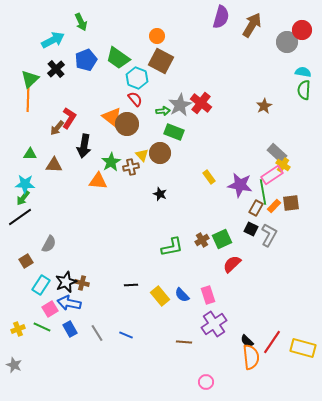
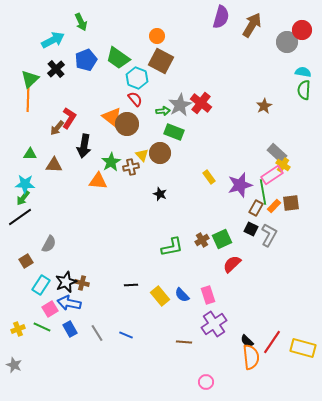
purple star at (240, 185): rotated 25 degrees counterclockwise
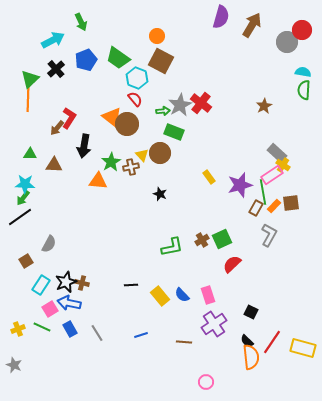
black square at (251, 229): moved 83 px down
blue line at (126, 335): moved 15 px right; rotated 40 degrees counterclockwise
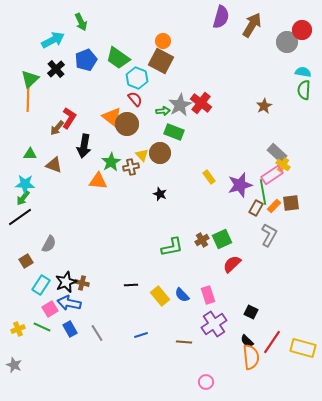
orange circle at (157, 36): moved 6 px right, 5 px down
brown triangle at (54, 165): rotated 18 degrees clockwise
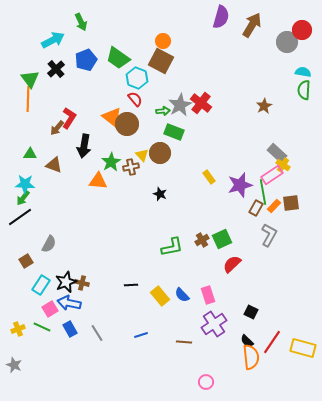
green triangle at (30, 79): rotated 24 degrees counterclockwise
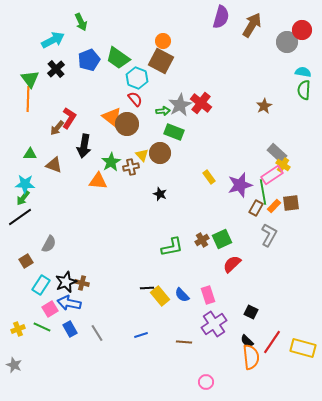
blue pentagon at (86, 60): moved 3 px right
black line at (131, 285): moved 16 px right, 3 px down
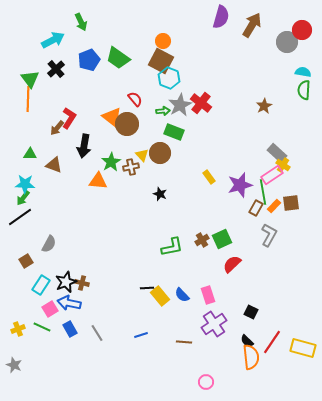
cyan hexagon at (137, 78): moved 32 px right
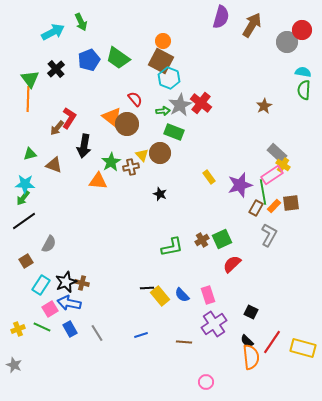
cyan arrow at (53, 40): moved 8 px up
green triangle at (30, 154): rotated 16 degrees counterclockwise
black line at (20, 217): moved 4 px right, 4 px down
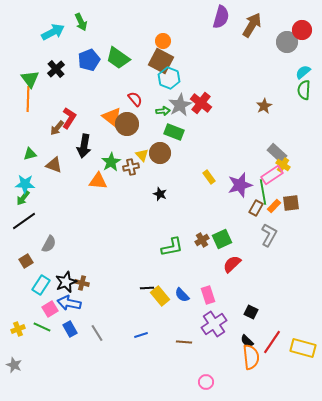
cyan semicircle at (303, 72): rotated 49 degrees counterclockwise
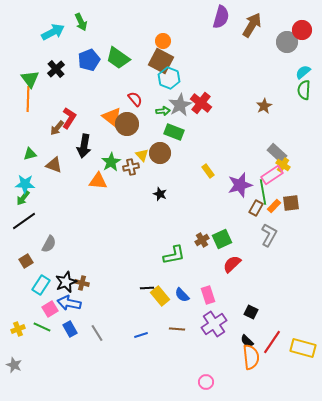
yellow rectangle at (209, 177): moved 1 px left, 6 px up
green L-shape at (172, 247): moved 2 px right, 8 px down
brown line at (184, 342): moved 7 px left, 13 px up
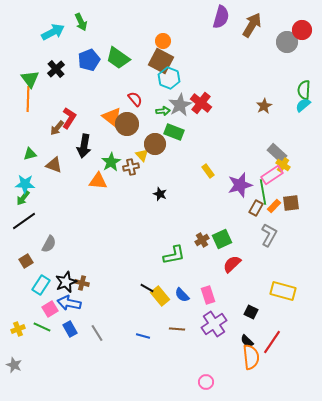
cyan semicircle at (303, 72): moved 33 px down
brown circle at (160, 153): moved 5 px left, 9 px up
black line at (147, 288): rotated 32 degrees clockwise
blue line at (141, 335): moved 2 px right, 1 px down; rotated 32 degrees clockwise
yellow rectangle at (303, 348): moved 20 px left, 57 px up
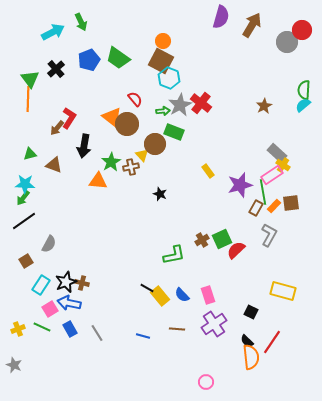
red semicircle at (232, 264): moved 4 px right, 14 px up
